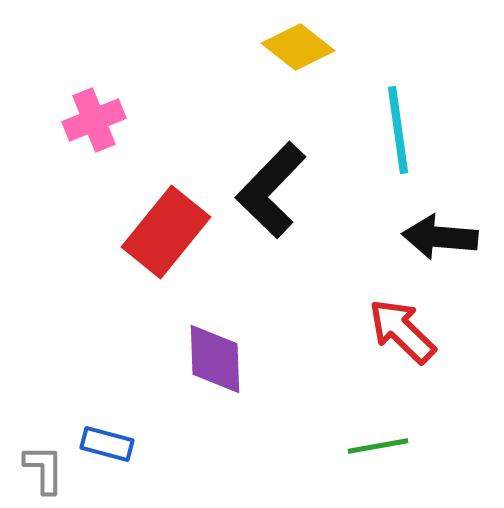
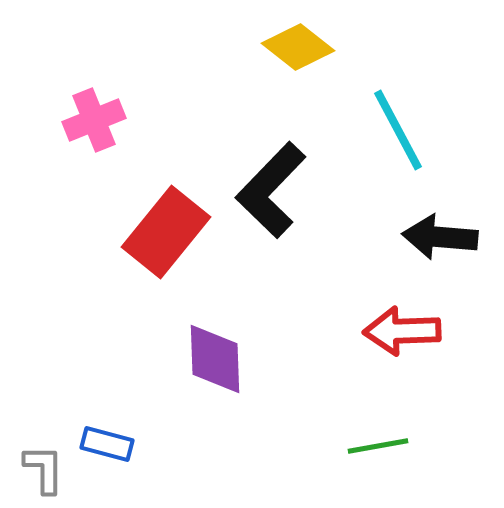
cyan line: rotated 20 degrees counterclockwise
red arrow: rotated 46 degrees counterclockwise
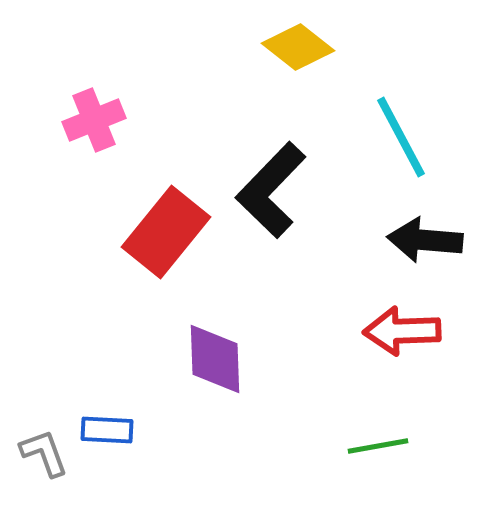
cyan line: moved 3 px right, 7 px down
black arrow: moved 15 px left, 3 px down
blue rectangle: moved 14 px up; rotated 12 degrees counterclockwise
gray L-shape: moved 16 px up; rotated 20 degrees counterclockwise
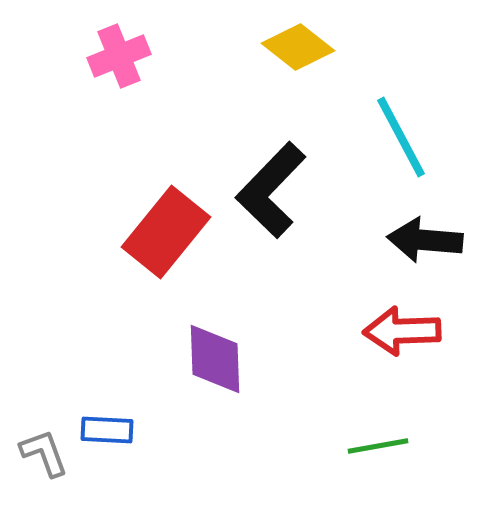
pink cross: moved 25 px right, 64 px up
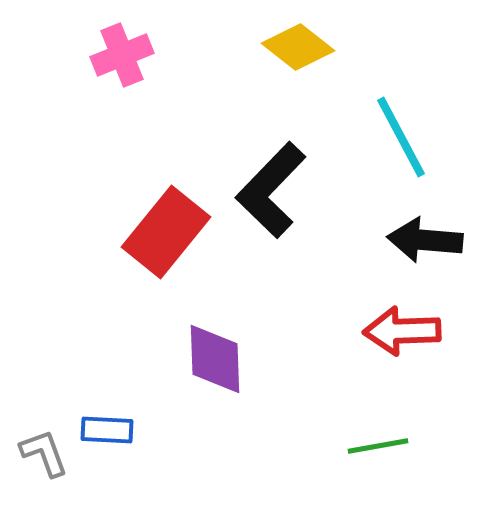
pink cross: moved 3 px right, 1 px up
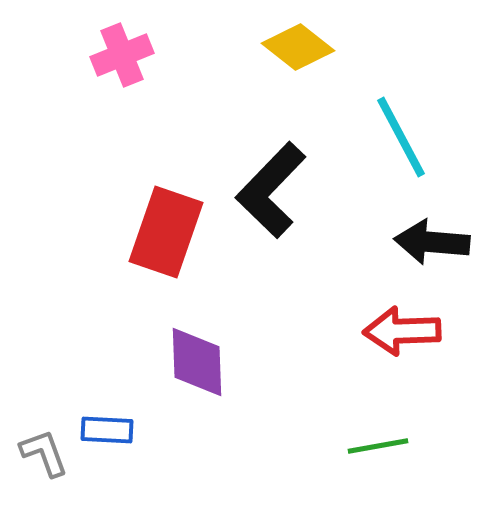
red rectangle: rotated 20 degrees counterclockwise
black arrow: moved 7 px right, 2 px down
purple diamond: moved 18 px left, 3 px down
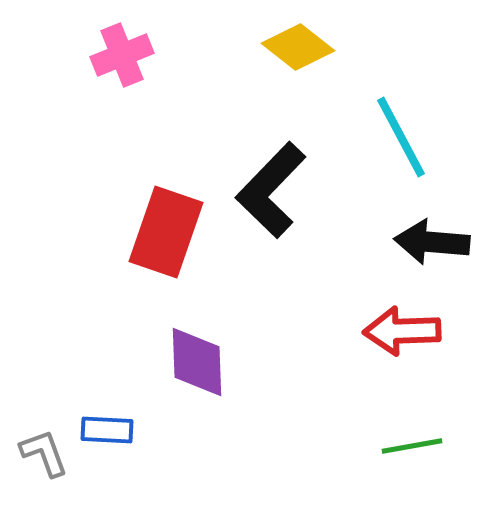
green line: moved 34 px right
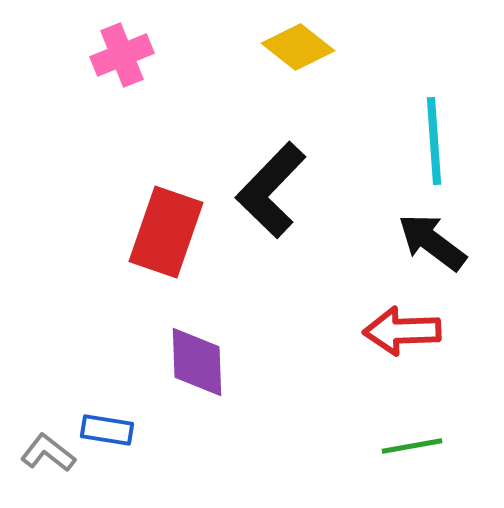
cyan line: moved 33 px right, 4 px down; rotated 24 degrees clockwise
black arrow: rotated 32 degrees clockwise
blue rectangle: rotated 6 degrees clockwise
gray L-shape: moved 4 px right; rotated 32 degrees counterclockwise
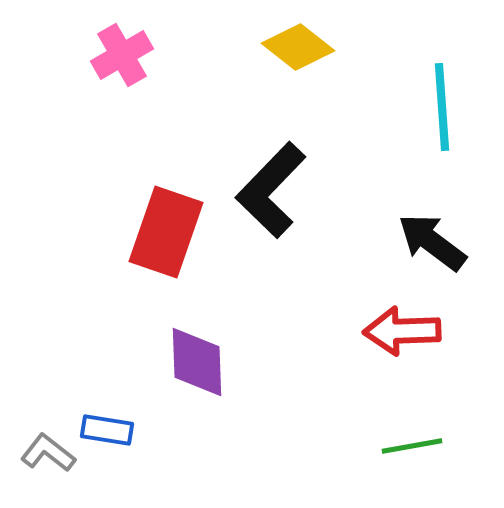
pink cross: rotated 8 degrees counterclockwise
cyan line: moved 8 px right, 34 px up
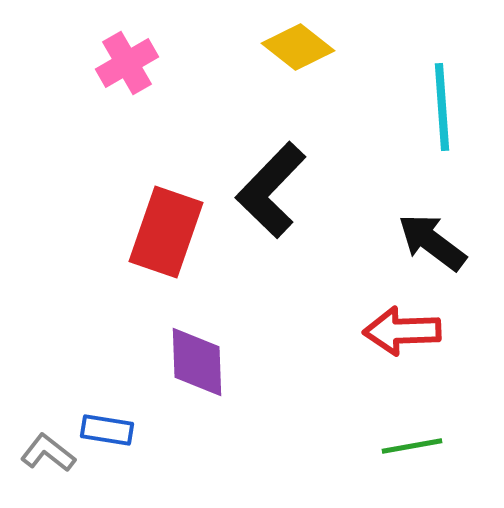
pink cross: moved 5 px right, 8 px down
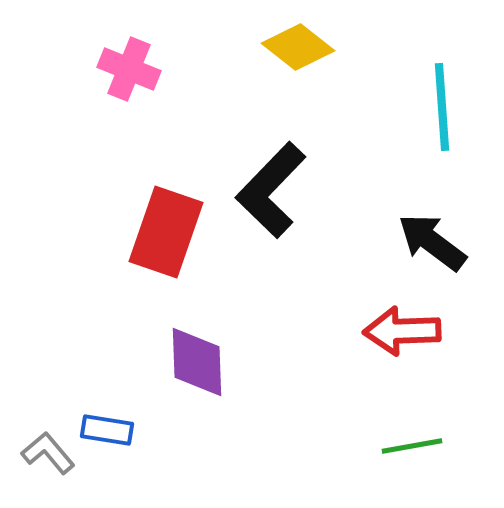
pink cross: moved 2 px right, 6 px down; rotated 38 degrees counterclockwise
gray L-shape: rotated 12 degrees clockwise
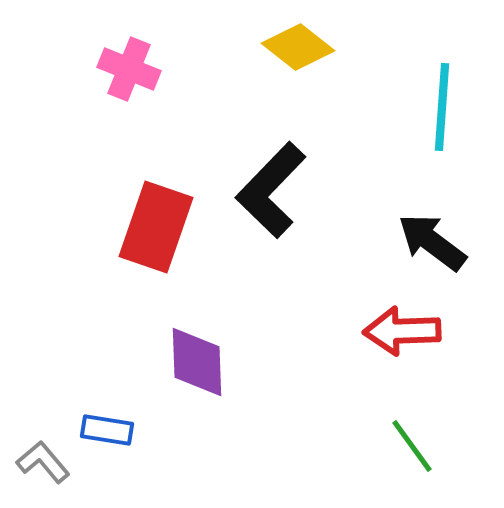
cyan line: rotated 8 degrees clockwise
red rectangle: moved 10 px left, 5 px up
green line: rotated 64 degrees clockwise
gray L-shape: moved 5 px left, 9 px down
